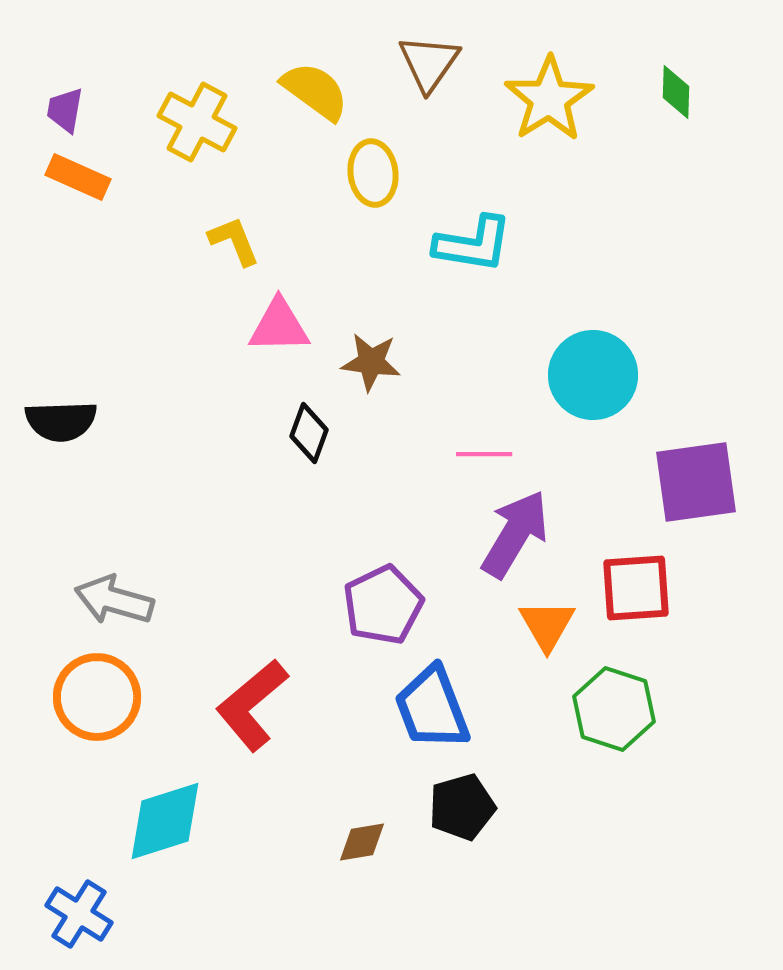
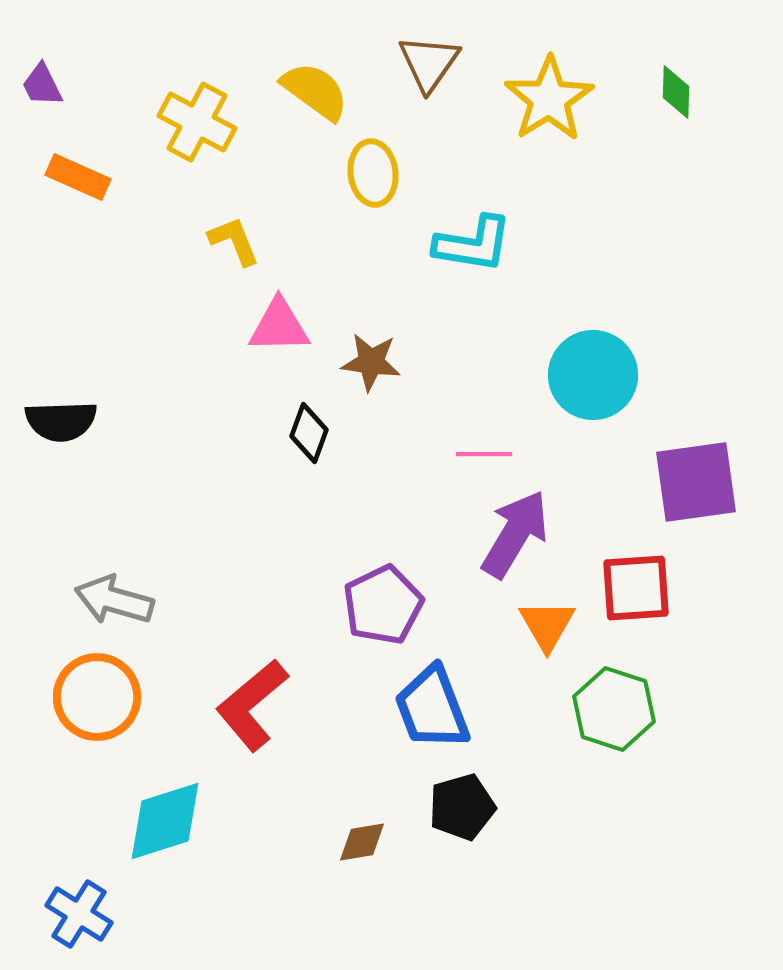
purple trapezoid: moved 23 px left, 25 px up; rotated 36 degrees counterclockwise
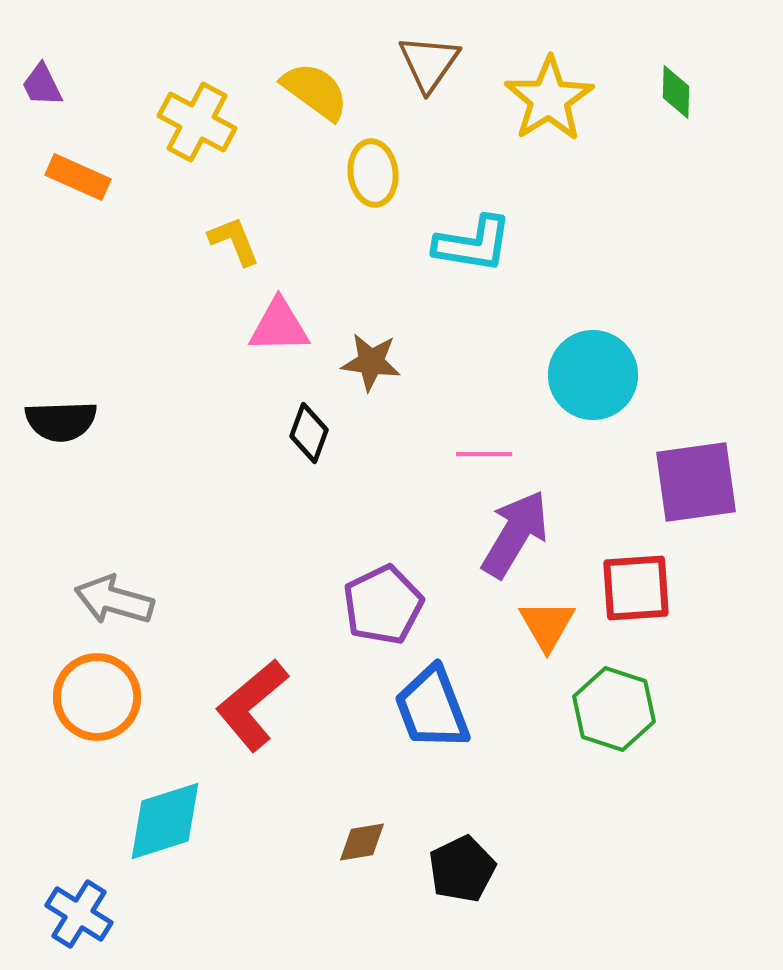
black pentagon: moved 62 px down; rotated 10 degrees counterclockwise
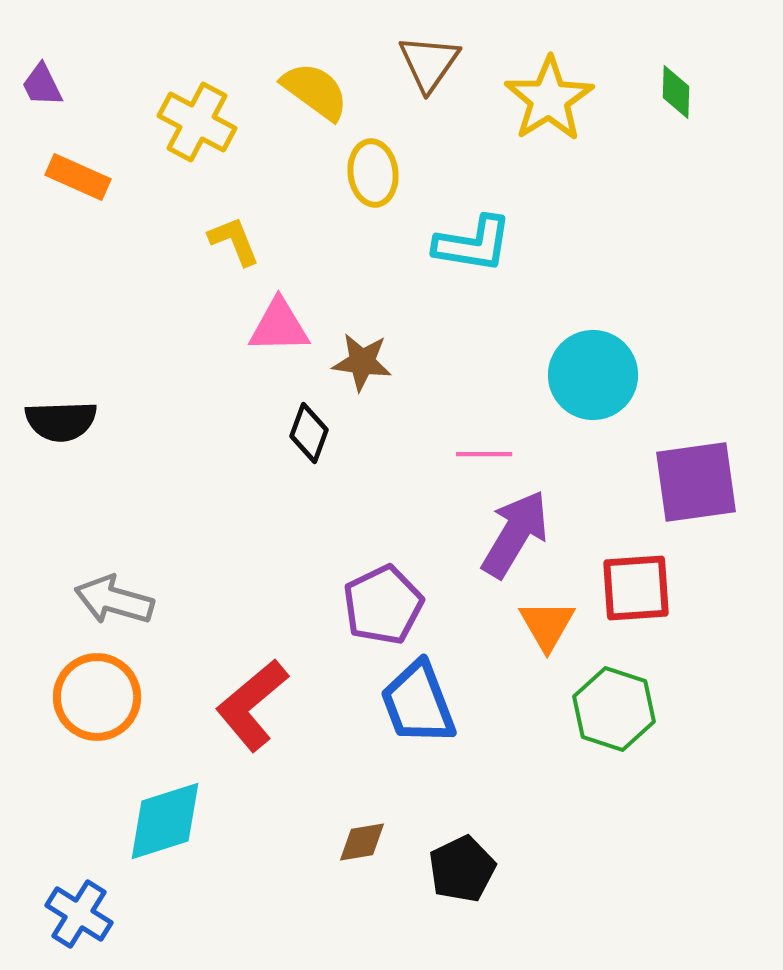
brown star: moved 9 px left
blue trapezoid: moved 14 px left, 5 px up
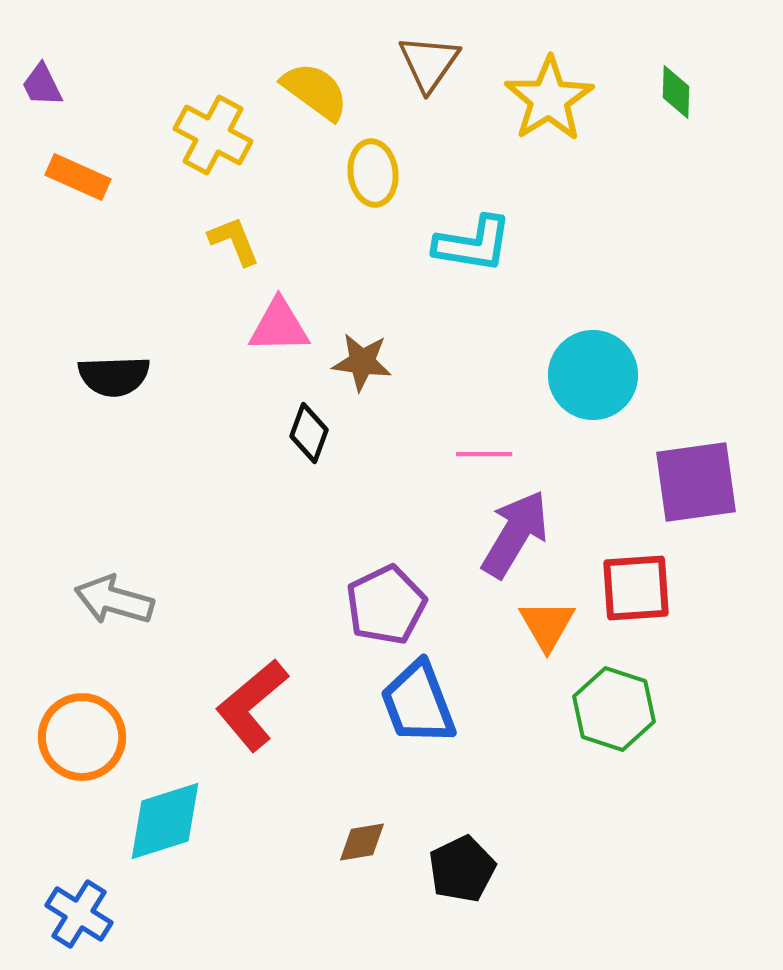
yellow cross: moved 16 px right, 13 px down
black semicircle: moved 53 px right, 45 px up
purple pentagon: moved 3 px right
orange circle: moved 15 px left, 40 px down
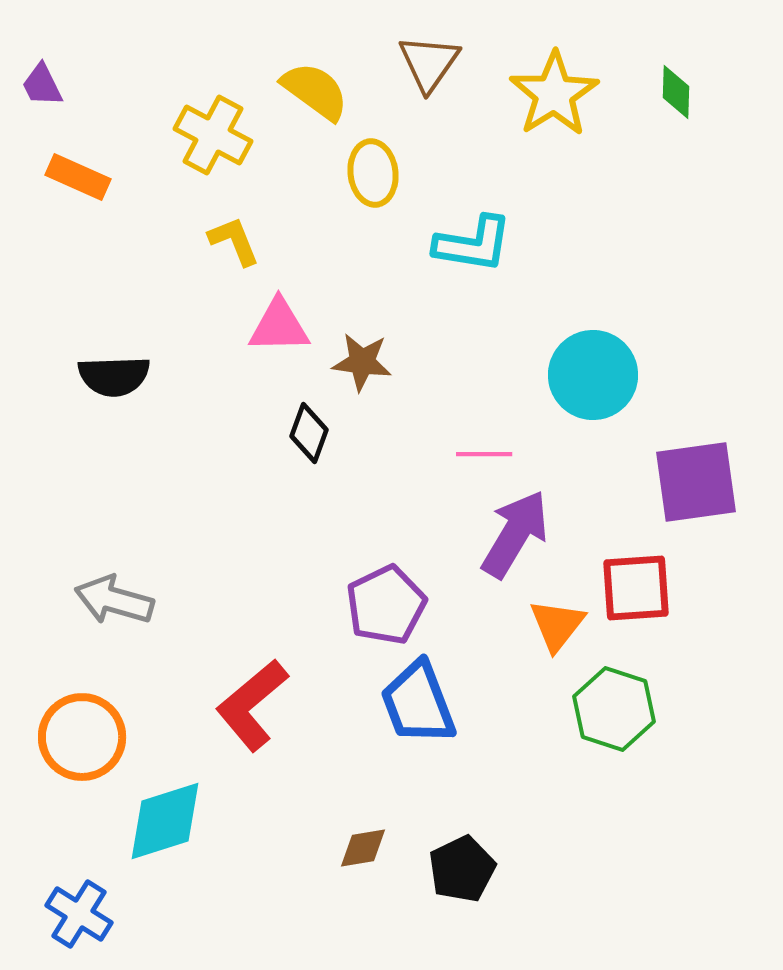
yellow star: moved 5 px right, 5 px up
orange triangle: moved 10 px right; rotated 8 degrees clockwise
brown diamond: moved 1 px right, 6 px down
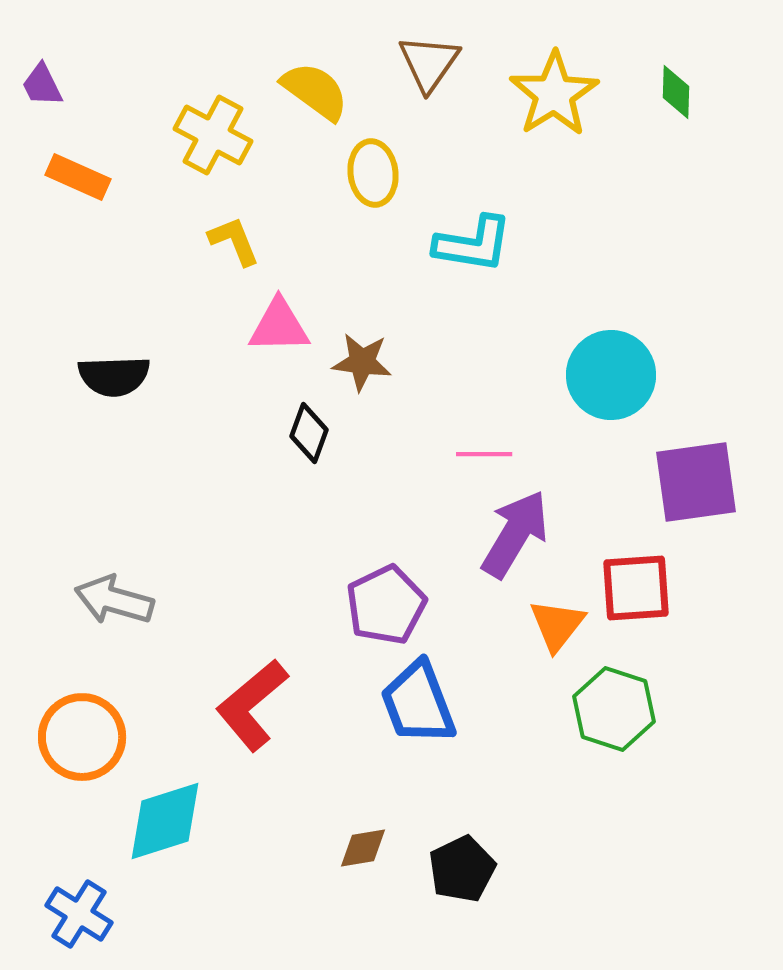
cyan circle: moved 18 px right
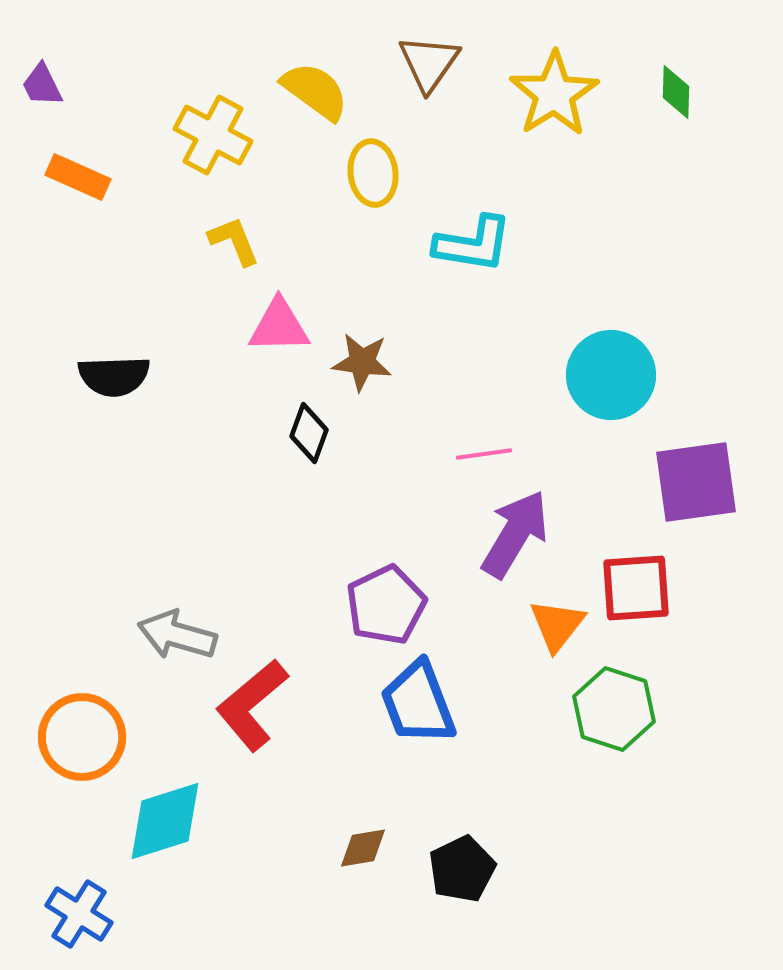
pink line: rotated 8 degrees counterclockwise
gray arrow: moved 63 px right, 35 px down
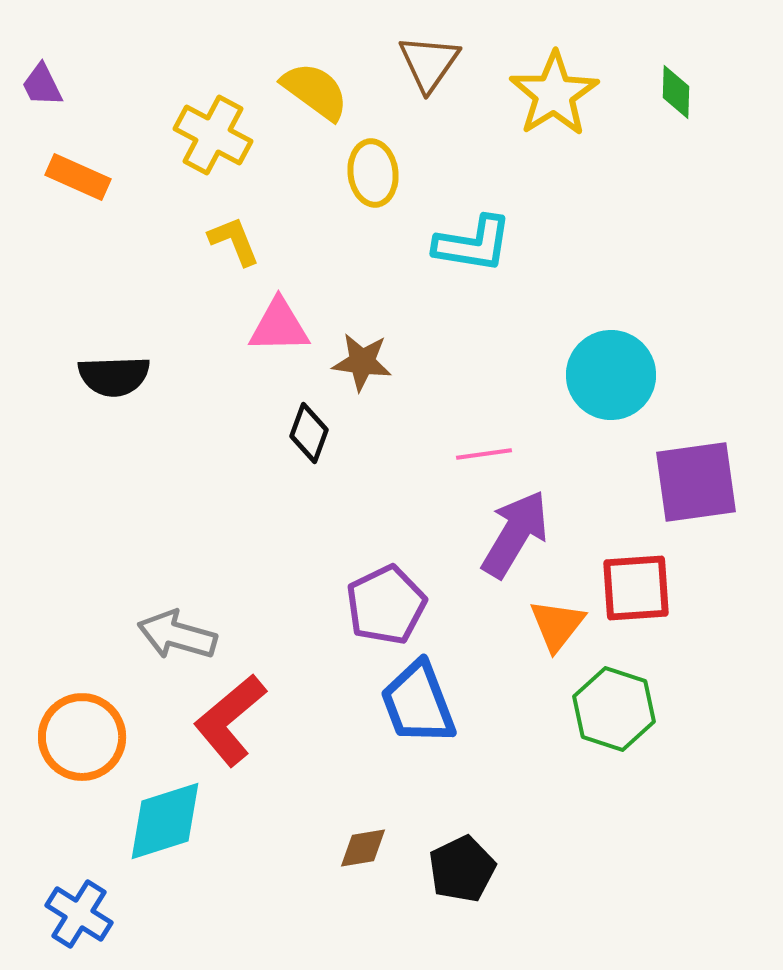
red L-shape: moved 22 px left, 15 px down
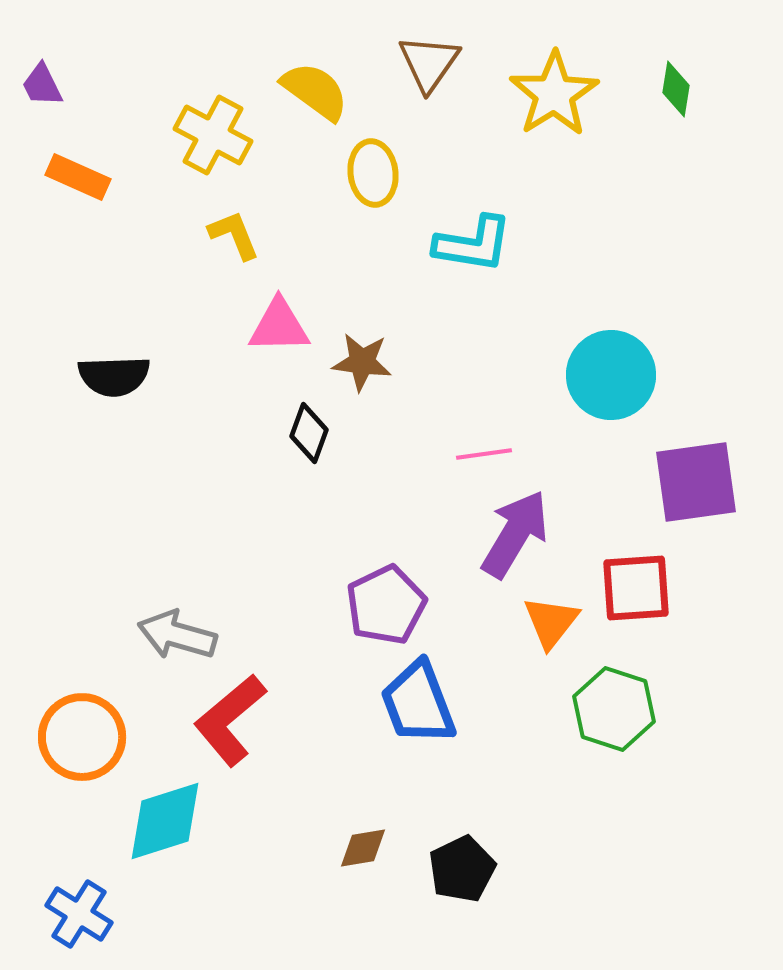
green diamond: moved 3 px up; rotated 8 degrees clockwise
yellow L-shape: moved 6 px up
orange triangle: moved 6 px left, 3 px up
